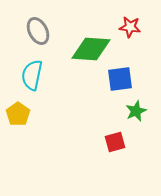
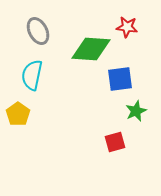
red star: moved 3 px left
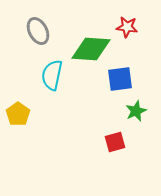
cyan semicircle: moved 20 px right
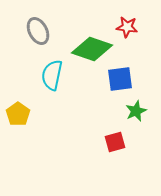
green diamond: moved 1 px right; rotated 15 degrees clockwise
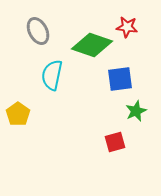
green diamond: moved 4 px up
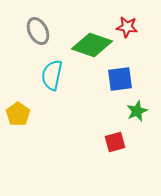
green star: moved 1 px right
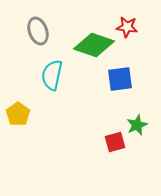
gray ellipse: rotated 8 degrees clockwise
green diamond: moved 2 px right
green star: moved 14 px down
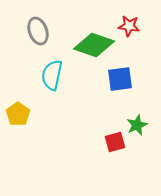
red star: moved 2 px right, 1 px up
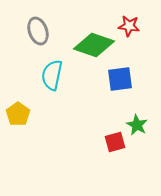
green star: rotated 20 degrees counterclockwise
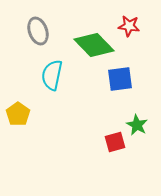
green diamond: rotated 27 degrees clockwise
